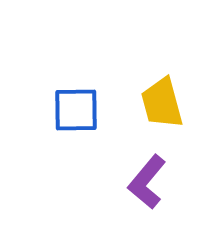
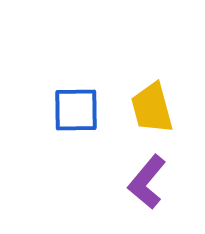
yellow trapezoid: moved 10 px left, 5 px down
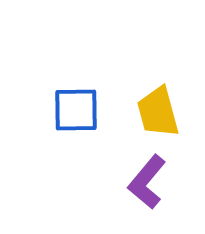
yellow trapezoid: moved 6 px right, 4 px down
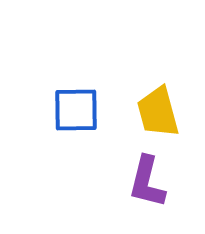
purple L-shape: rotated 26 degrees counterclockwise
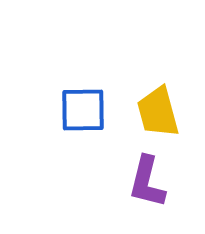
blue square: moved 7 px right
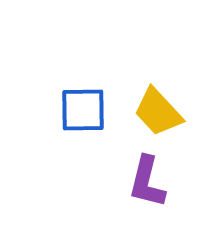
yellow trapezoid: rotated 28 degrees counterclockwise
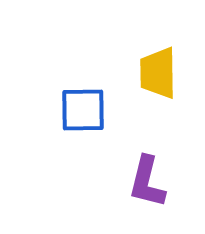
yellow trapezoid: moved 39 px up; rotated 42 degrees clockwise
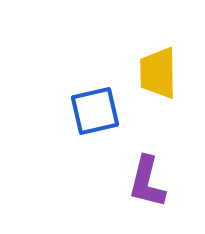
blue square: moved 12 px right, 1 px down; rotated 12 degrees counterclockwise
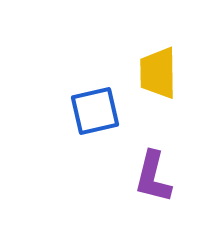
purple L-shape: moved 6 px right, 5 px up
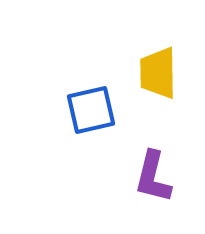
blue square: moved 4 px left, 1 px up
